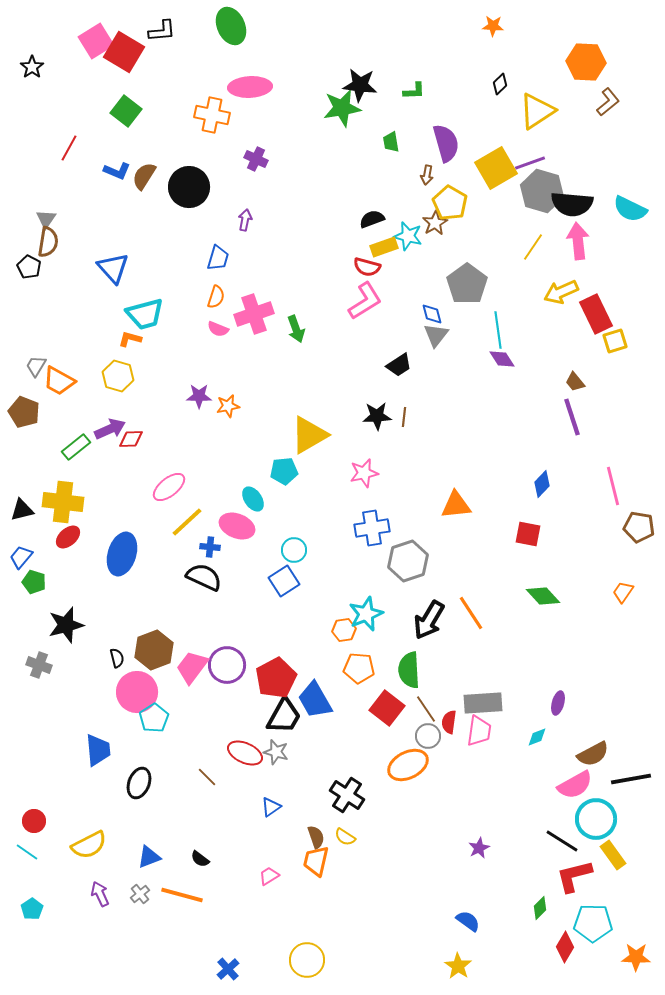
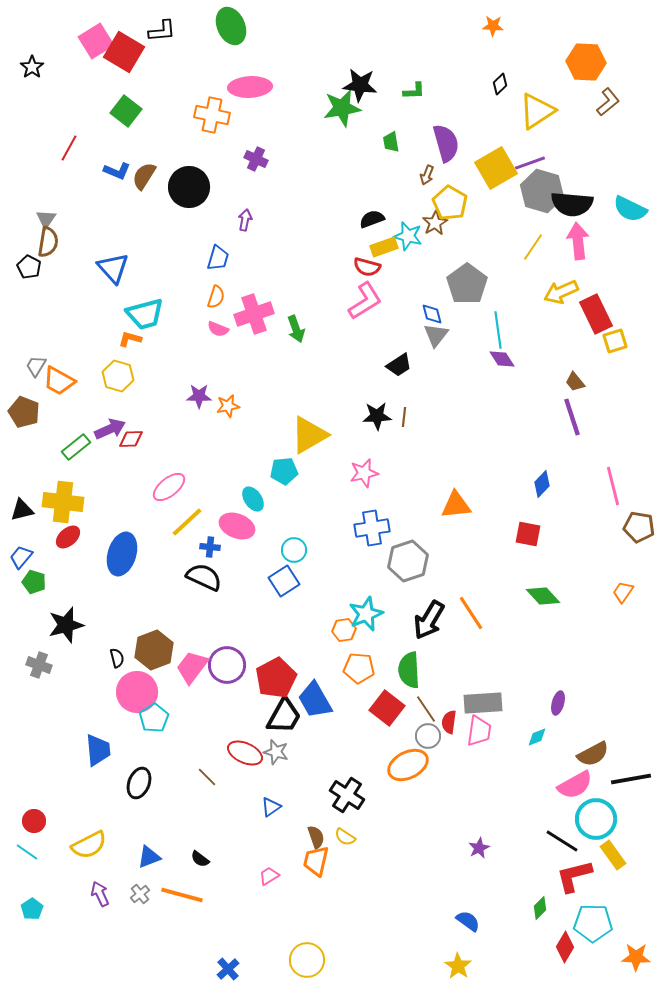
brown arrow at (427, 175): rotated 12 degrees clockwise
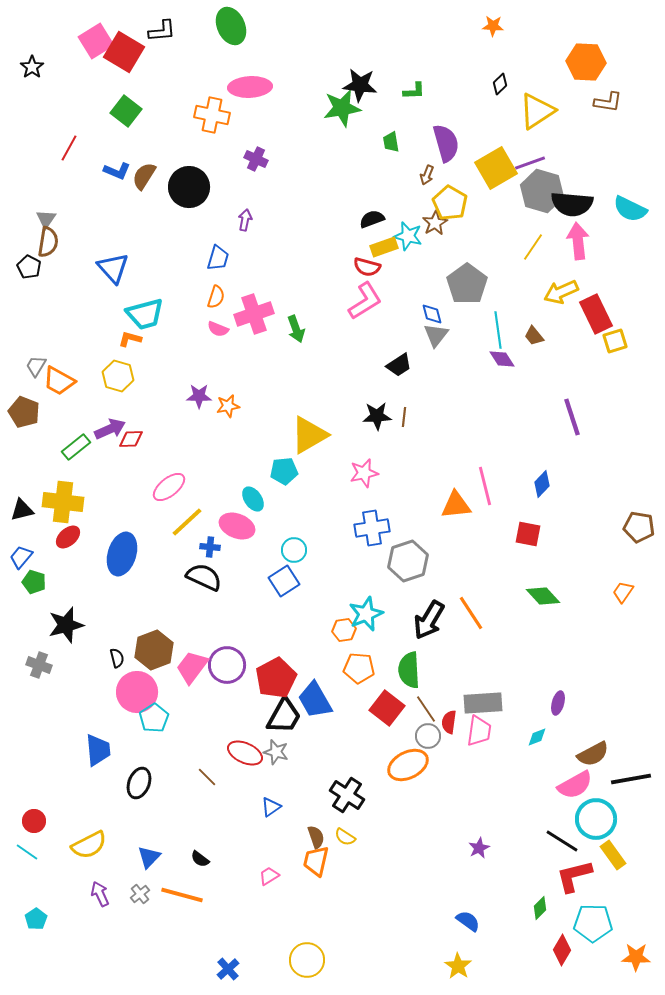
brown L-shape at (608, 102): rotated 48 degrees clockwise
brown trapezoid at (575, 382): moved 41 px left, 46 px up
pink line at (613, 486): moved 128 px left
blue triangle at (149, 857): rotated 25 degrees counterclockwise
cyan pentagon at (32, 909): moved 4 px right, 10 px down
red diamond at (565, 947): moved 3 px left, 3 px down
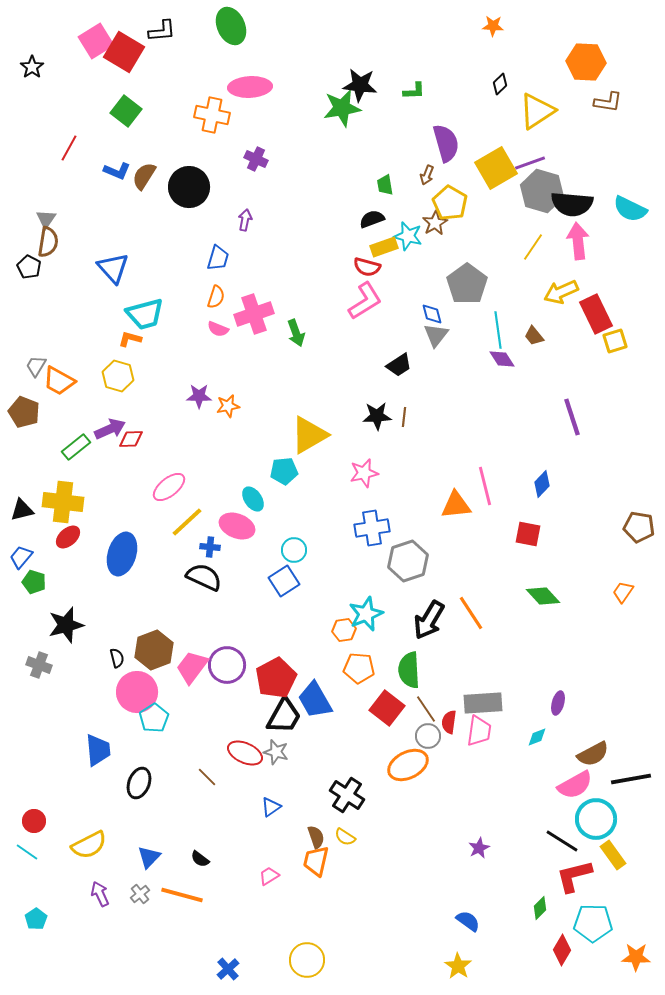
green trapezoid at (391, 142): moved 6 px left, 43 px down
green arrow at (296, 329): moved 4 px down
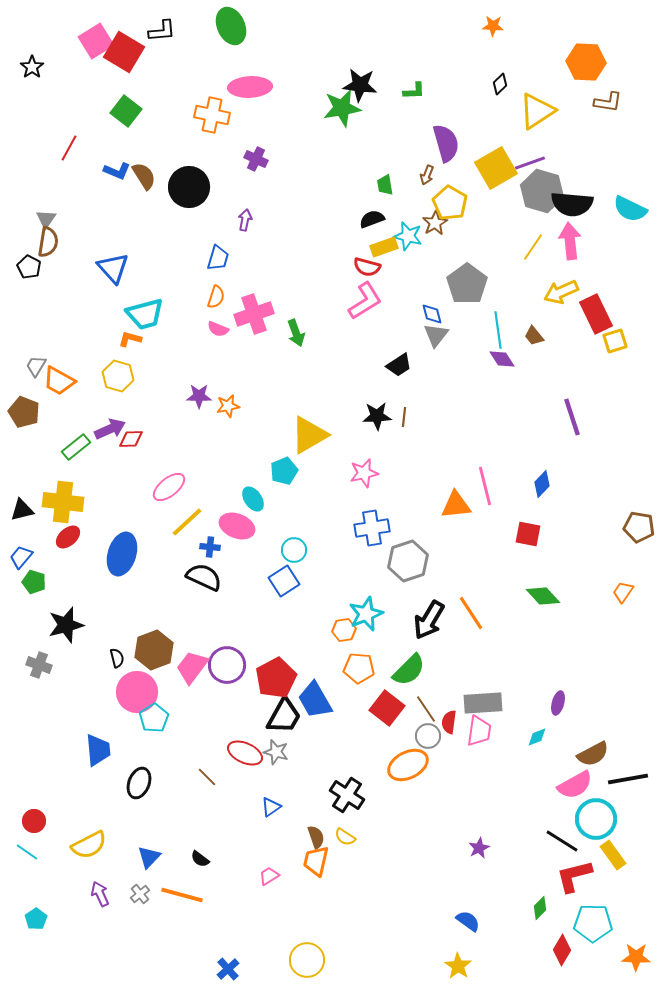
brown semicircle at (144, 176): rotated 116 degrees clockwise
pink arrow at (578, 241): moved 8 px left
cyan pentagon at (284, 471): rotated 16 degrees counterclockwise
green semicircle at (409, 670): rotated 132 degrees counterclockwise
black line at (631, 779): moved 3 px left
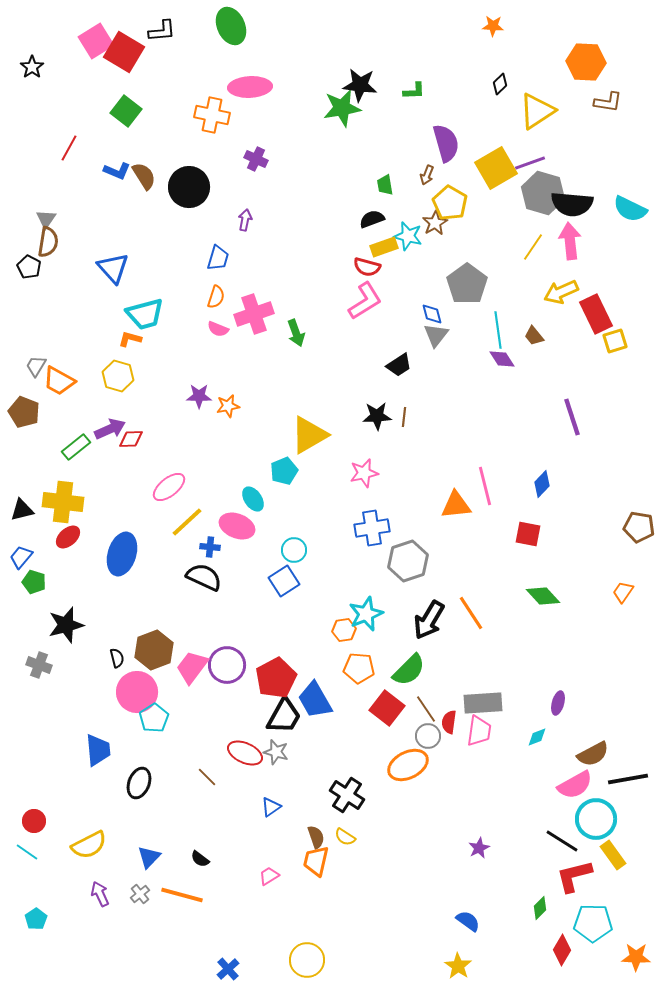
gray hexagon at (542, 191): moved 1 px right, 2 px down
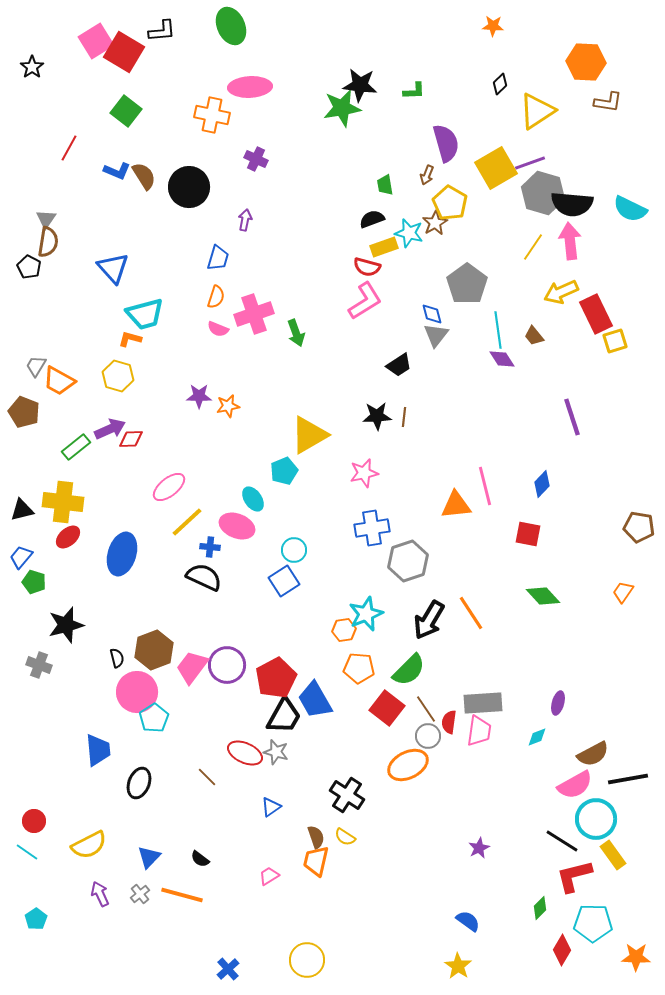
cyan star at (408, 236): moved 1 px right, 3 px up
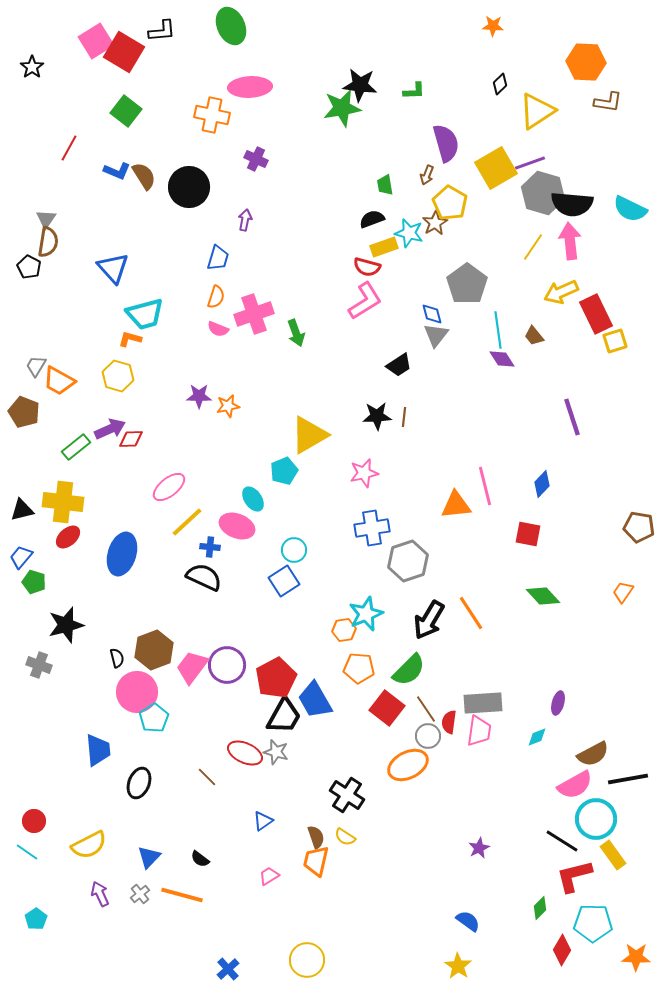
blue triangle at (271, 807): moved 8 px left, 14 px down
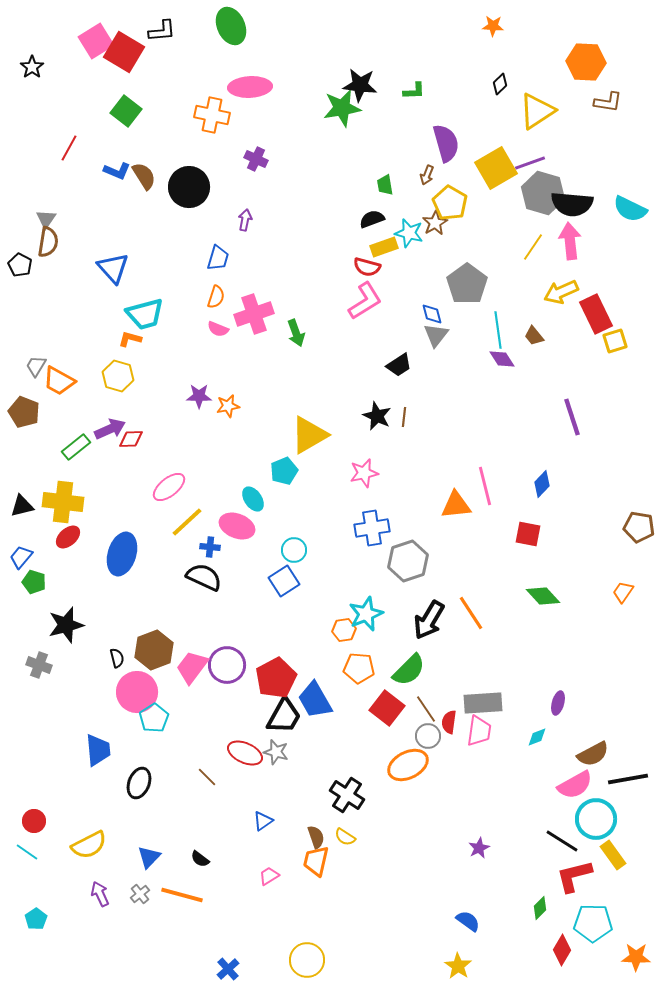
black pentagon at (29, 267): moved 9 px left, 2 px up
black star at (377, 416): rotated 28 degrees clockwise
black triangle at (22, 510): moved 4 px up
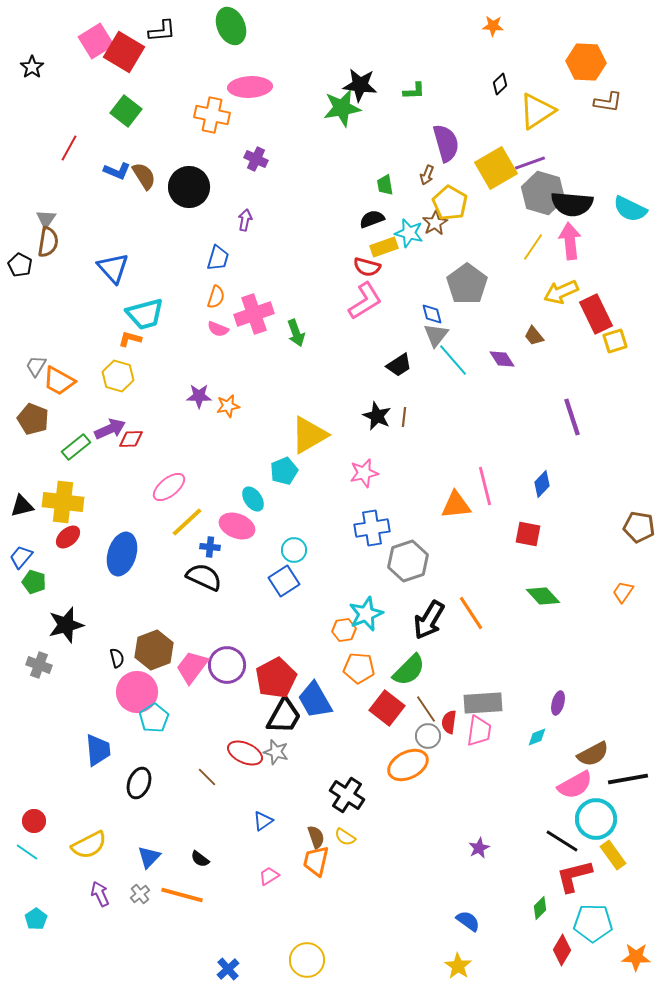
cyan line at (498, 330): moved 45 px left, 30 px down; rotated 33 degrees counterclockwise
brown pentagon at (24, 412): moved 9 px right, 7 px down
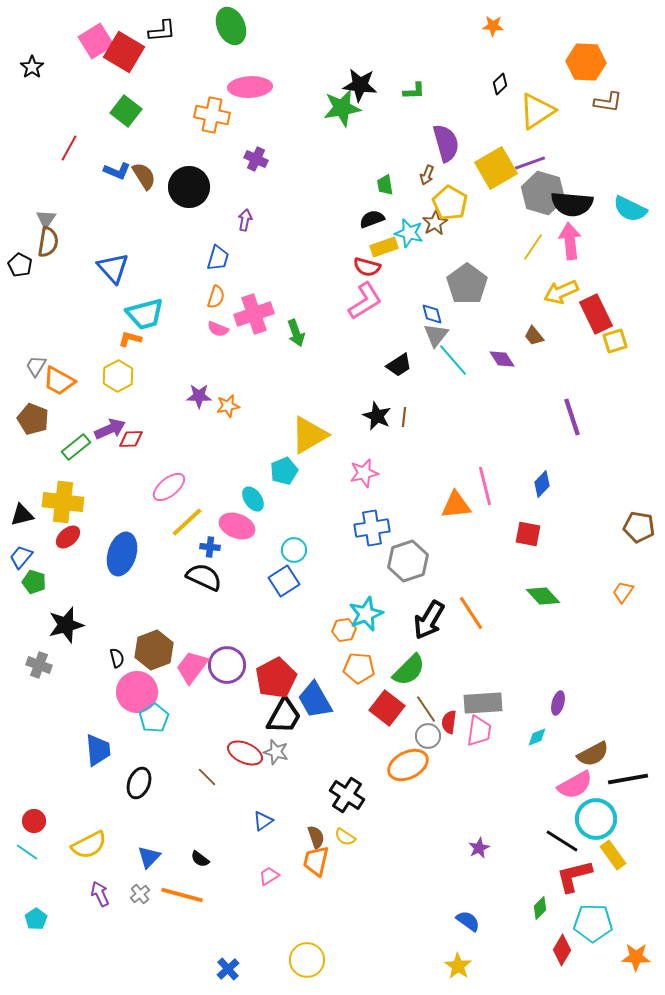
yellow hexagon at (118, 376): rotated 16 degrees clockwise
black triangle at (22, 506): moved 9 px down
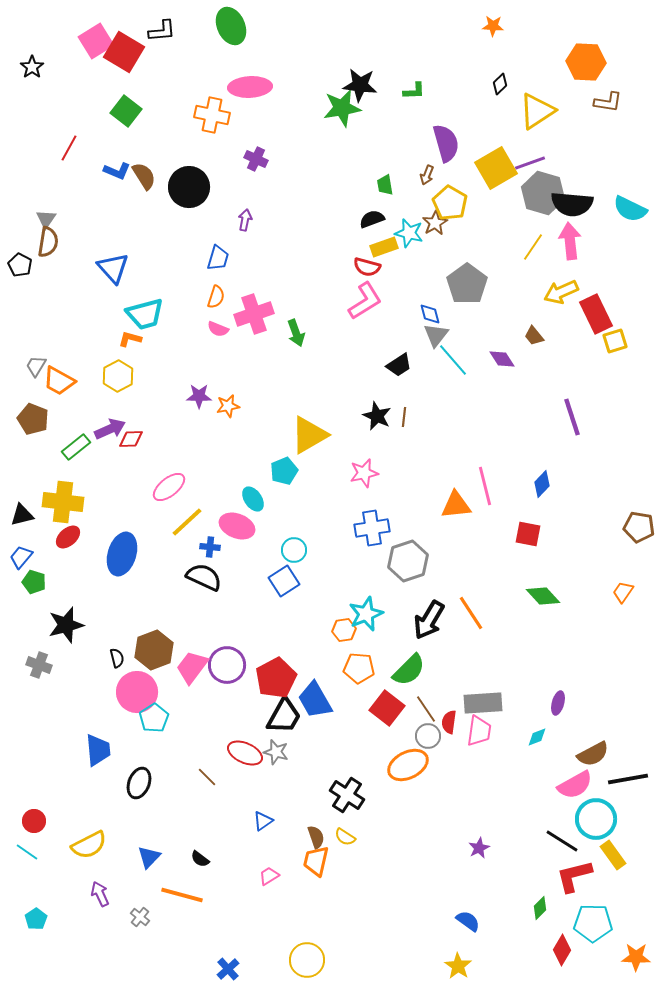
blue diamond at (432, 314): moved 2 px left
gray cross at (140, 894): moved 23 px down; rotated 12 degrees counterclockwise
